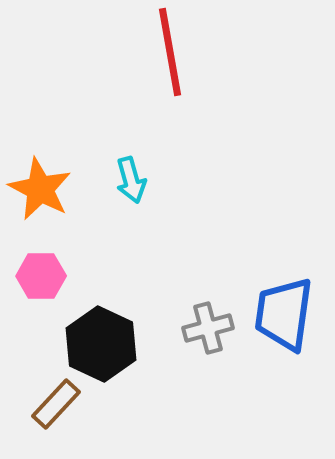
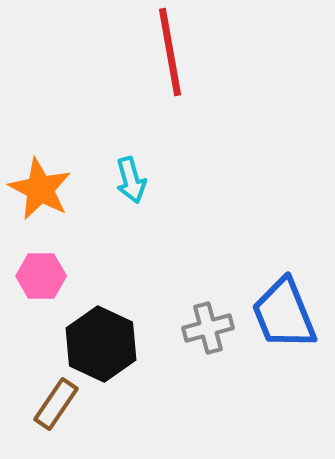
blue trapezoid: rotated 30 degrees counterclockwise
brown rectangle: rotated 9 degrees counterclockwise
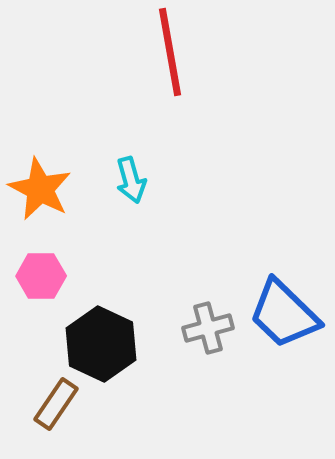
blue trapezoid: rotated 24 degrees counterclockwise
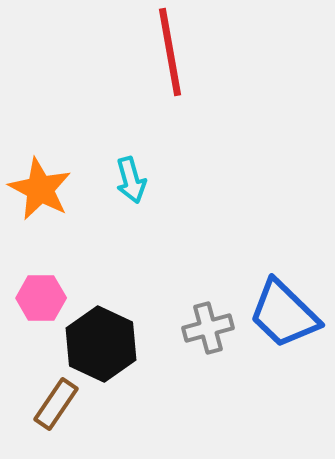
pink hexagon: moved 22 px down
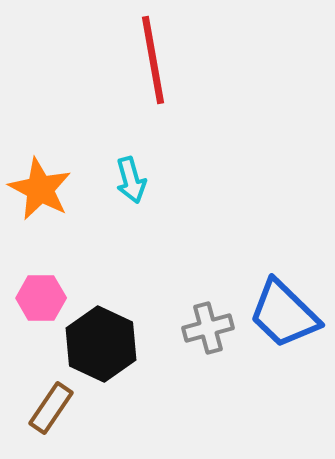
red line: moved 17 px left, 8 px down
brown rectangle: moved 5 px left, 4 px down
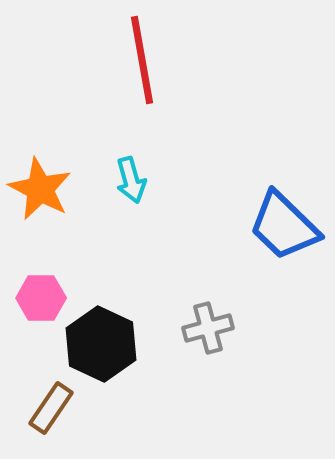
red line: moved 11 px left
blue trapezoid: moved 88 px up
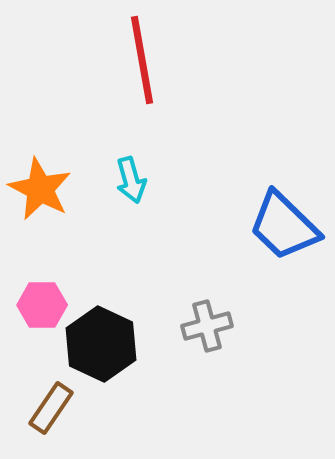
pink hexagon: moved 1 px right, 7 px down
gray cross: moved 1 px left, 2 px up
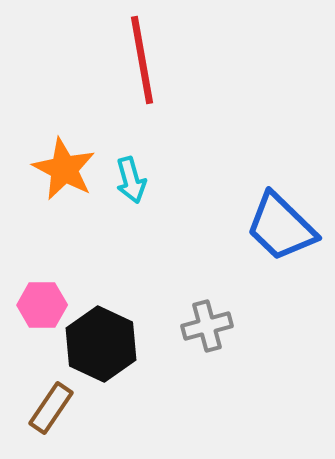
orange star: moved 24 px right, 20 px up
blue trapezoid: moved 3 px left, 1 px down
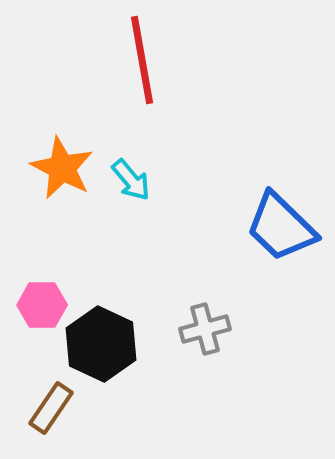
orange star: moved 2 px left, 1 px up
cyan arrow: rotated 24 degrees counterclockwise
gray cross: moved 2 px left, 3 px down
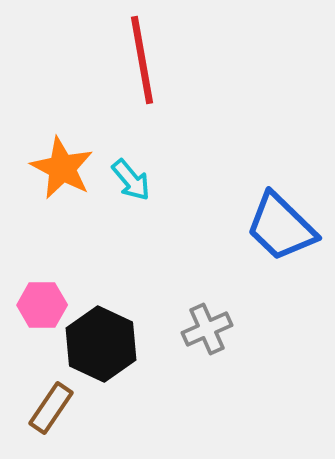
gray cross: moved 2 px right; rotated 9 degrees counterclockwise
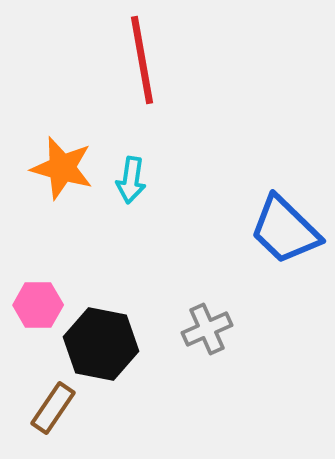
orange star: rotated 12 degrees counterclockwise
cyan arrow: rotated 48 degrees clockwise
blue trapezoid: moved 4 px right, 3 px down
pink hexagon: moved 4 px left
black hexagon: rotated 14 degrees counterclockwise
brown rectangle: moved 2 px right
